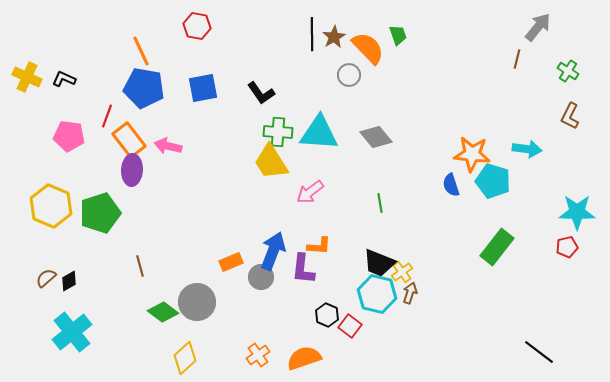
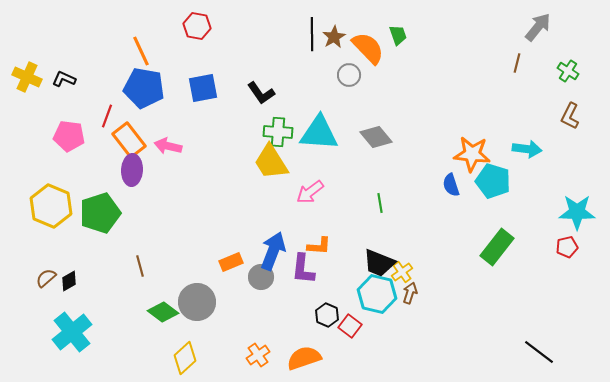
brown line at (517, 59): moved 4 px down
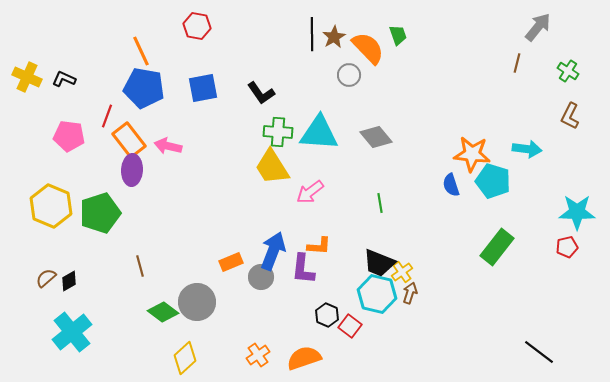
yellow trapezoid at (271, 162): moved 1 px right, 5 px down
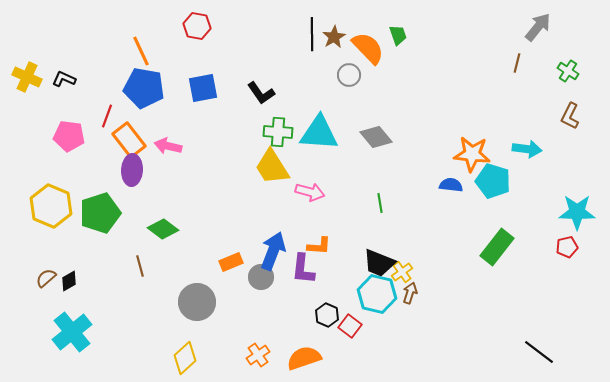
blue semicircle at (451, 185): rotated 115 degrees clockwise
pink arrow at (310, 192): rotated 128 degrees counterclockwise
green diamond at (163, 312): moved 83 px up
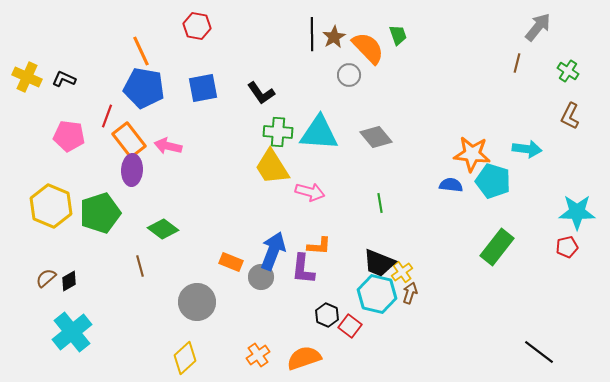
orange rectangle at (231, 262): rotated 45 degrees clockwise
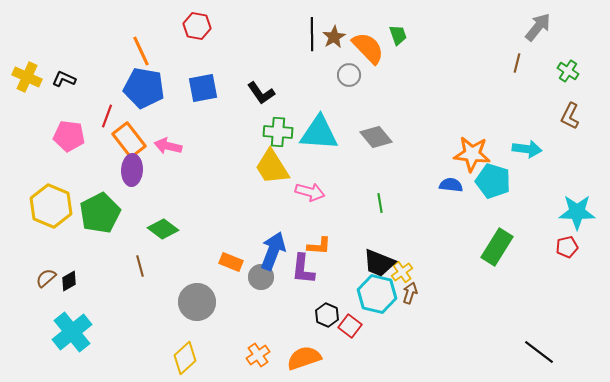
green pentagon at (100, 213): rotated 9 degrees counterclockwise
green rectangle at (497, 247): rotated 6 degrees counterclockwise
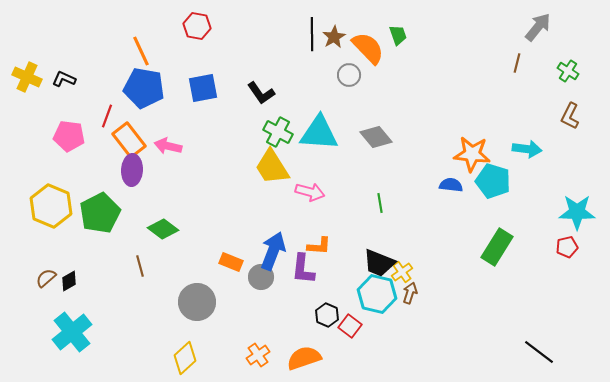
green cross at (278, 132): rotated 24 degrees clockwise
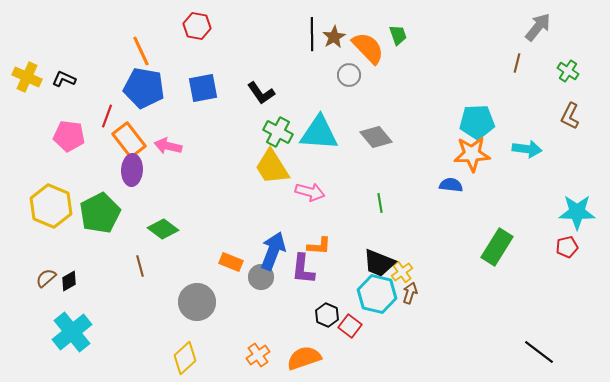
orange star at (472, 154): rotated 9 degrees counterclockwise
cyan pentagon at (493, 181): moved 16 px left, 59 px up; rotated 20 degrees counterclockwise
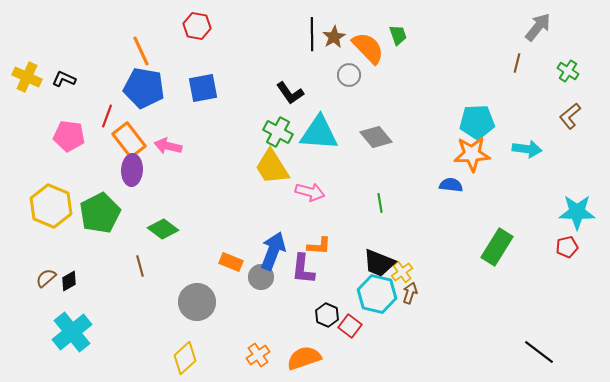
black L-shape at (261, 93): moved 29 px right
brown L-shape at (570, 116): rotated 24 degrees clockwise
